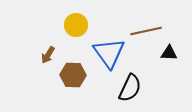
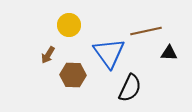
yellow circle: moved 7 px left
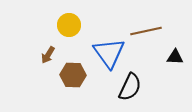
black triangle: moved 6 px right, 4 px down
black semicircle: moved 1 px up
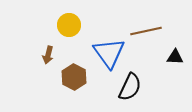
brown arrow: rotated 18 degrees counterclockwise
brown hexagon: moved 1 px right, 2 px down; rotated 25 degrees clockwise
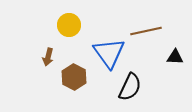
brown arrow: moved 2 px down
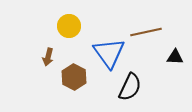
yellow circle: moved 1 px down
brown line: moved 1 px down
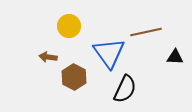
brown arrow: rotated 84 degrees clockwise
black semicircle: moved 5 px left, 2 px down
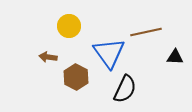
brown hexagon: moved 2 px right
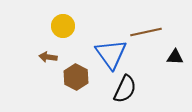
yellow circle: moved 6 px left
blue triangle: moved 2 px right, 1 px down
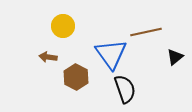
black triangle: rotated 42 degrees counterclockwise
black semicircle: rotated 44 degrees counterclockwise
